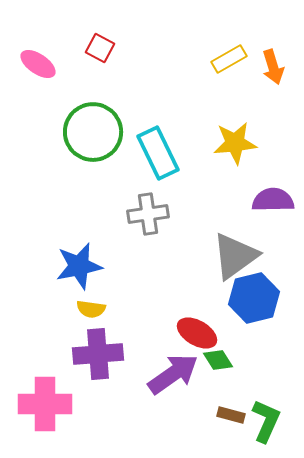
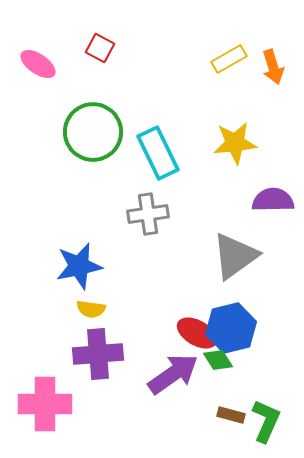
blue hexagon: moved 23 px left, 30 px down
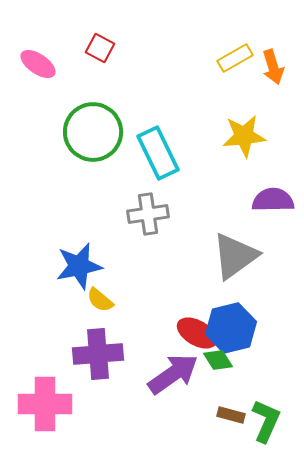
yellow rectangle: moved 6 px right, 1 px up
yellow star: moved 9 px right, 7 px up
yellow semicircle: moved 9 px right, 9 px up; rotated 32 degrees clockwise
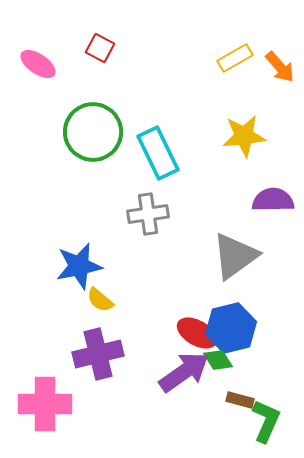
orange arrow: moved 7 px right; rotated 24 degrees counterclockwise
purple cross: rotated 9 degrees counterclockwise
purple arrow: moved 11 px right, 2 px up
brown rectangle: moved 9 px right, 15 px up
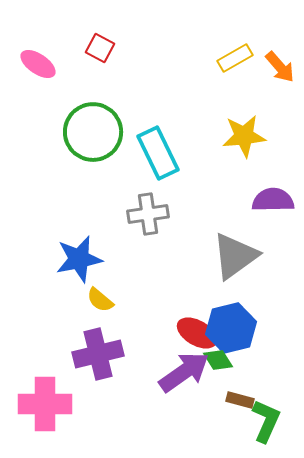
blue star: moved 7 px up
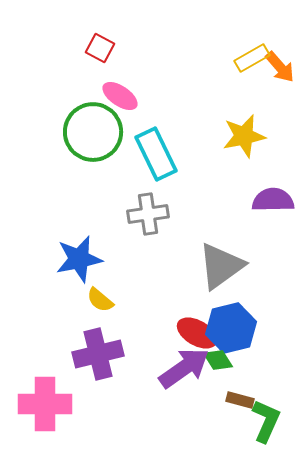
yellow rectangle: moved 17 px right
pink ellipse: moved 82 px right, 32 px down
yellow star: rotated 6 degrees counterclockwise
cyan rectangle: moved 2 px left, 1 px down
gray triangle: moved 14 px left, 10 px down
purple arrow: moved 4 px up
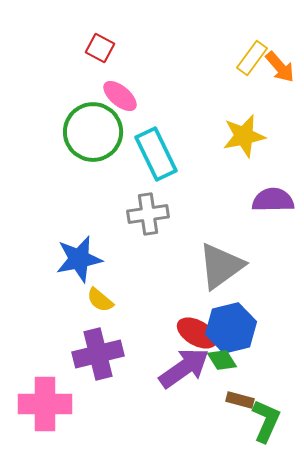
yellow rectangle: rotated 24 degrees counterclockwise
pink ellipse: rotated 6 degrees clockwise
green diamond: moved 4 px right
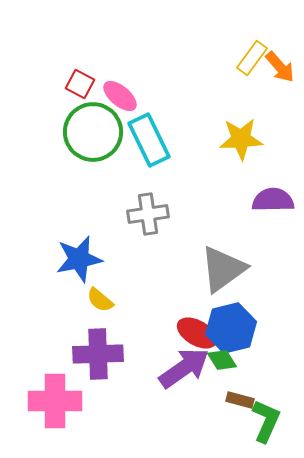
red square: moved 20 px left, 36 px down
yellow star: moved 3 px left, 3 px down; rotated 9 degrees clockwise
cyan rectangle: moved 7 px left, 14 px up
gray triangle: moved 2 px right, 3 px down
purple cross: rotated 12 degrees clockwise
pink cross: moved 10 px right, 3 px up
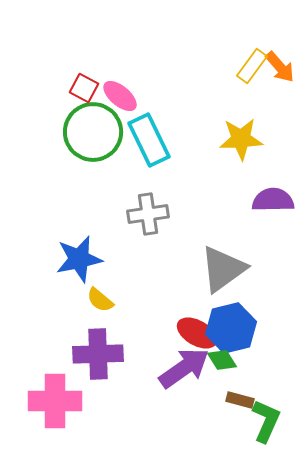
yellow rectangle: moved 8 px down
red square: moved 4 px right, 4 px down
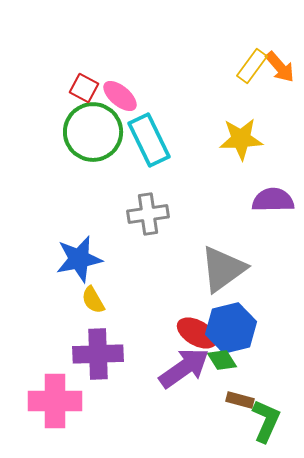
yellow semicircle: moved 7 px left; rotated 20 degrees clockwise
